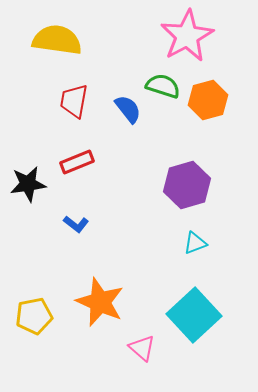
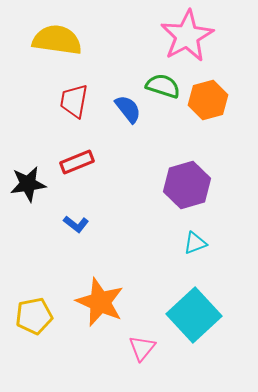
pink triangle: rotated 28 degrees clockwise
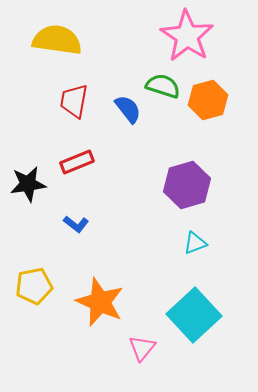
pink star: rotated 10 degrees counterclockwise
yellow pentagon: moved 30 px up
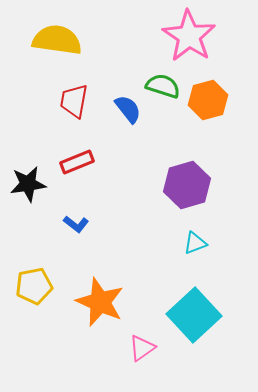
pink star: moved 2 px right
pink triangle: rotated 16 degrees clockwise
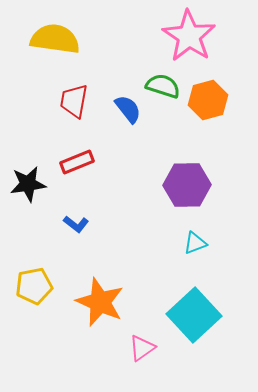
yellow semicircle: moved 2 px left, 1 px up
purple hexagon: rotated 15 degrees clockwise
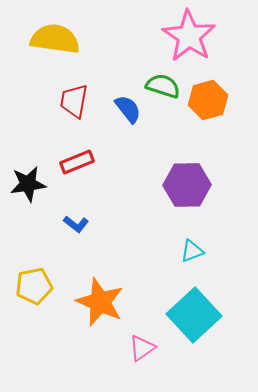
cyan triangle: moved 3 px left, 8 px down
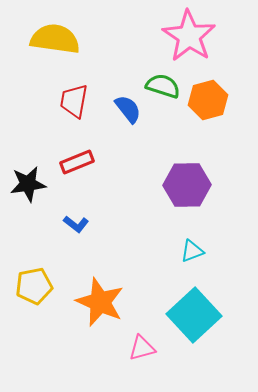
pink triangle: rotated 20 degrees clockwise
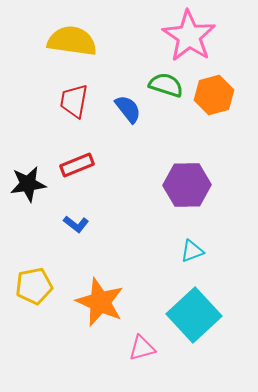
yellow semicircle: moved 17 px right, 2 px down
green semicircle: moved 3 px right, 1 px up
orange hexagon: moved 6 px right, 5 px up
red rectangle: moved 3 px down
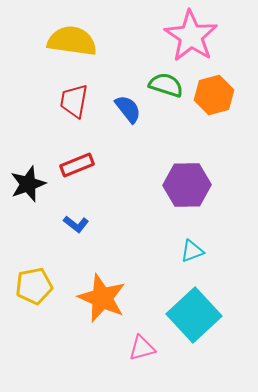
pink star: moved 2 px right
black star: rotated 12 degrees counterclockwise
orange star: moved 2 px right, 4 px up
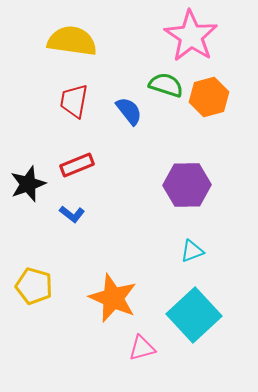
orange hexagon: moved 5 px left, 2 px down
blue semicircle: moved 1 px right, 2 px down
blue L-shape: moved 4 px left, 10 px up
yellow pentagon: rotated 27 degrees clockwise
orange star: moved 11 px right
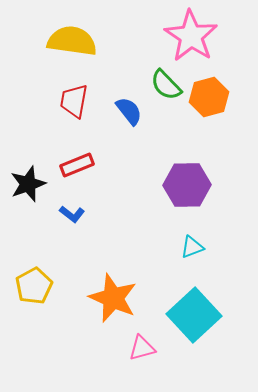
green semicircle: rotated 152 degrees counterclockwise
cyan triangle: moved 4 px up
yellow pentagon: rotated 27 degrees clockwise
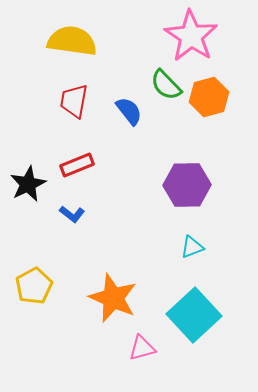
black star: rotated 6 degrees counterclockwise
